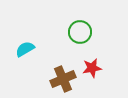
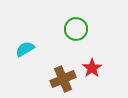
green circle: moved 4 px left, 3 px up
red star: rotated 24 degrees counterclockwise
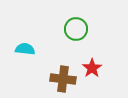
cyan semicircle: rotated 36 degrees clockwise
brown cross: rotated 30 degrees clockwise
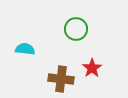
brown cross: moved 2 px left
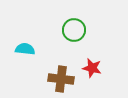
green circle: moved 2 px left, 1 px down
red star: rotated 24 degrees counterclockwise
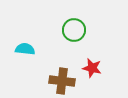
brown cross: moved 1 px right, 2 px down
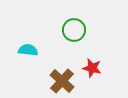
cyan semicircle: moved 3 px right, 1 px down
brown cross: rotated 35 degrees clockwise
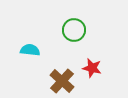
cyan semicircle: moved 2 px right
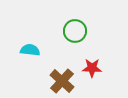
green circle: moved 1 px right, 1 px down
red star: rotated 12 degrees counterclockwise
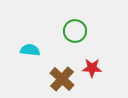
brown cross: moved 2 px up
